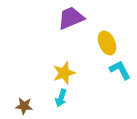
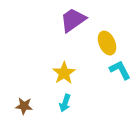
purple trapezoid: moved 2 px right, 2 px down; rotated 12 degrees counterclockwise
yellow star: rotated 15 degrees counterclockwise
cyan arrow: moved 4 px right, 5 px down
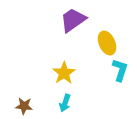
cyan L-shape: rotated 45 degrees clockwise
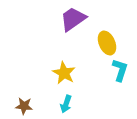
purple trapezoid: moved 1 px up
yellow star: rotated 10 degrees counterclockwise
cyan arrow: moved 1 px right, 1 px down
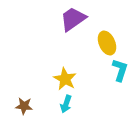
yellow star: moved 1 px right, 6 px down
